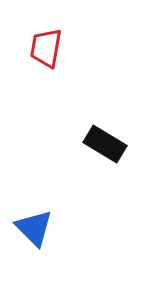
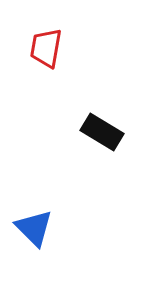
black rectangle: moved 3 px left, 12 px up
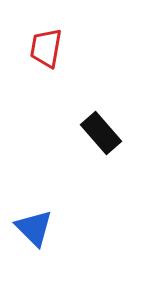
black rectangle: moved 1 px left, 1 px down; rotated 18 degrees clockwise
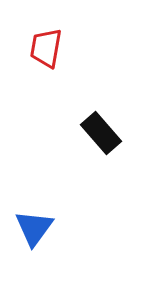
blue triangle: rotated 21 degrees clockwise
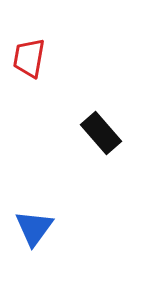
red trapezoid: moved 17 px left, 10 px down
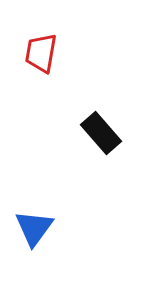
red trapezoid: moved 12 px right, 5 px up
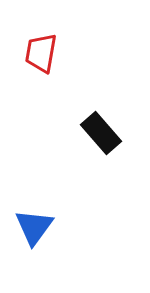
blue triangle: moved 1 px up
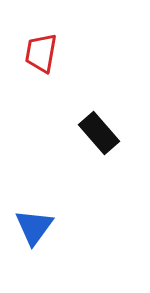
black rectangle: moved 2 px left
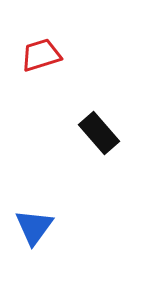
red trapezoid: moved 2 px down; rotated 63 degrees clockwise
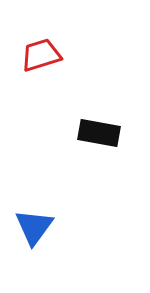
black rectangle: rotated 39 degrees counterclockwise
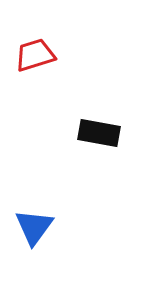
red trapezoid: moved 6 px left
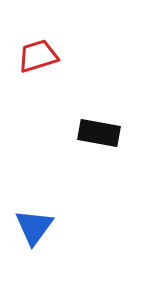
red trapezoid: moved 3 px right, 1 px down
